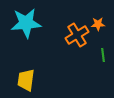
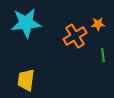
orange cross: moved 2 px left, 1 px down
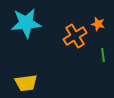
orange star: rotated 16 degrees clockwise
yellow trapezoid: moved 3 px down; rotated 105 degrees counterclockwise
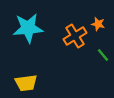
cyan star: moved 2 px right, 5 px down
green line: rotated 32 degrees counterclockwise
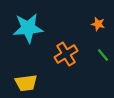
orange cross: moved 9 px left, 18 px down
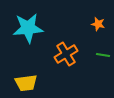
green line: rotated 40 degrees counterclockwise
